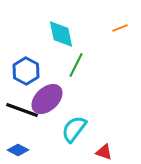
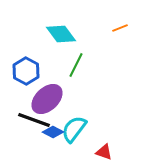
cyan diamond: rotated 24 degrees counterclockwise
black line: moved 12 px right, 10 px down
blue diamond: moved 35 px right, 18 px up
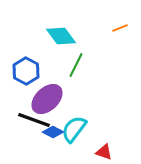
cyan diamond: moved 2 px down
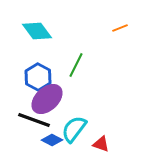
cyan diamond: moved 24 px left, 5 px up
blue hexagon: moved 12 px right, 6 px down
blue diamond: moved 1 px left, 8 px down
red triangle: moved 3 px left, 8 px up
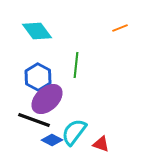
green line: rotated 20 degrees counterclockwise
cyan semicircle: moved 3 px down
